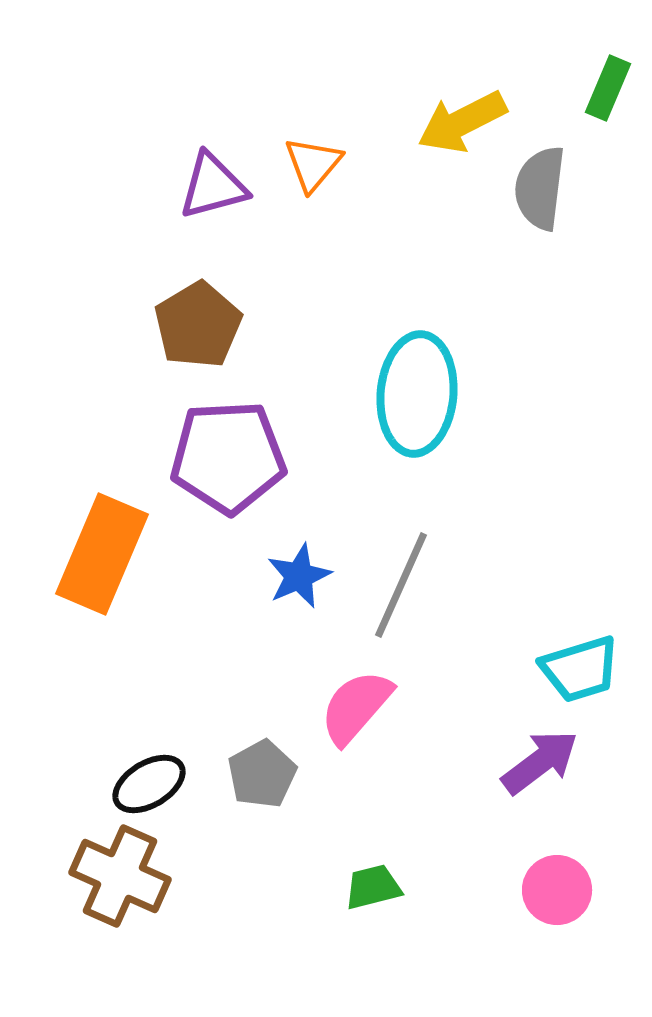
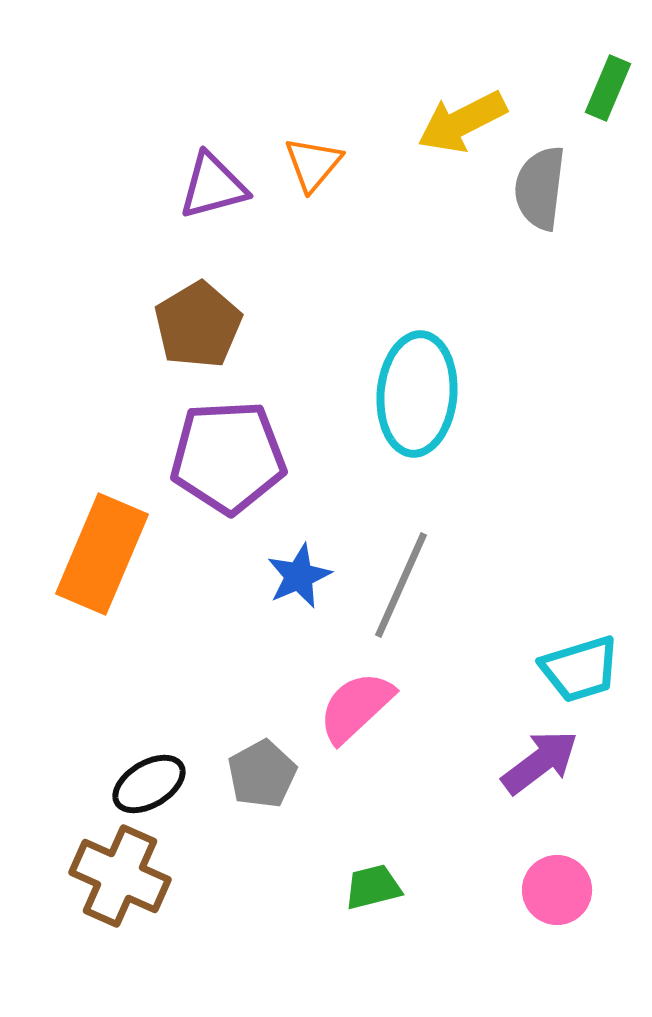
pink semicircle: rotated 6 degrees clockwise
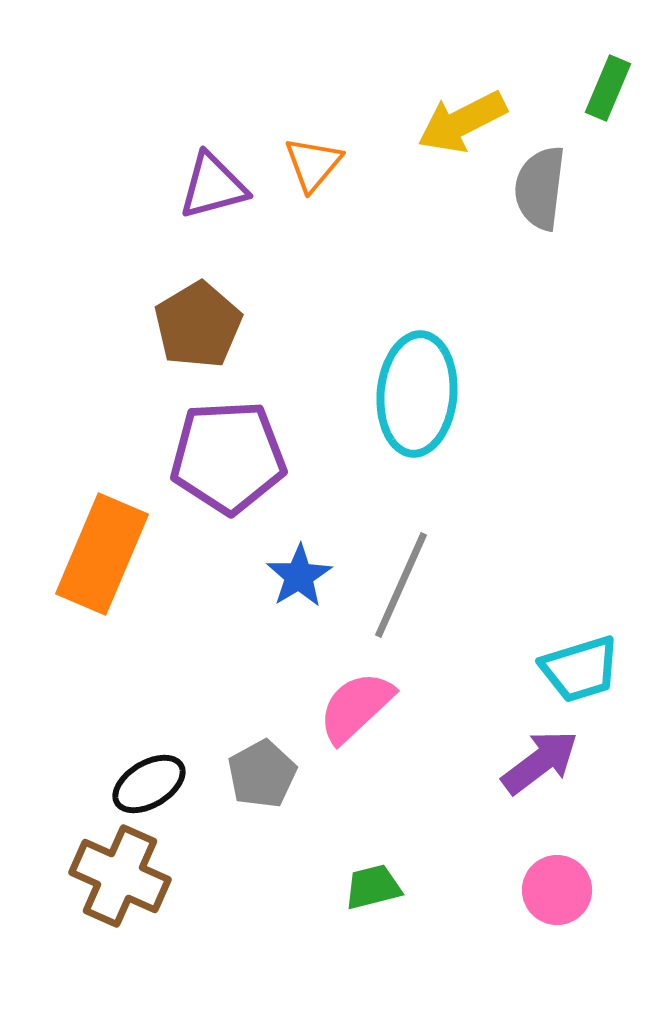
blue star: rotated 8 degrees counterclockwise
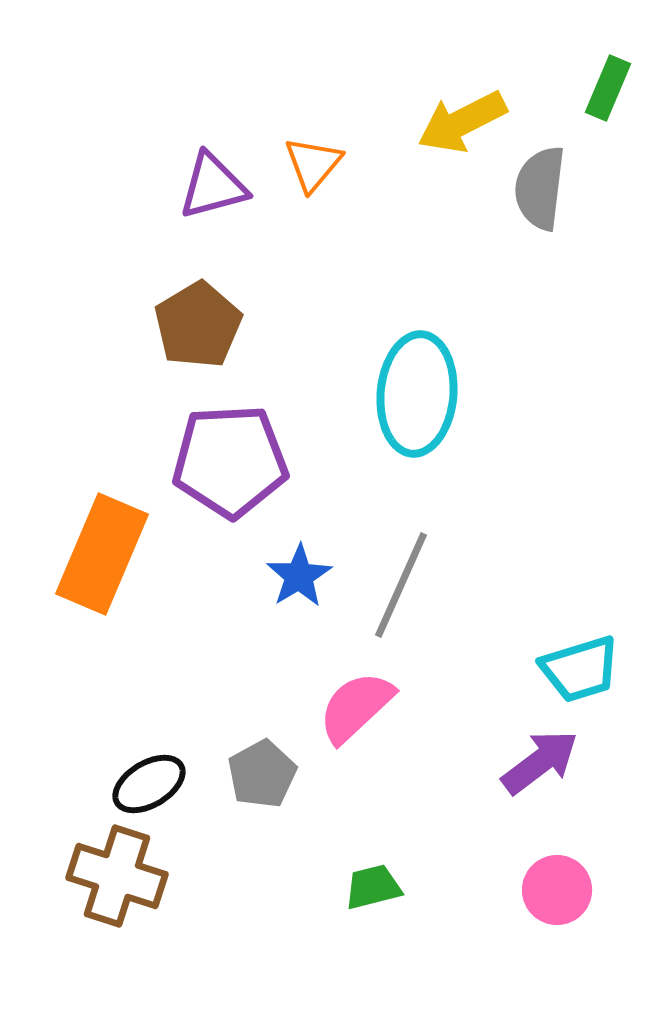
purple pentagon: moved 2 px right, 4 px down
brown cross: moved 3 px left; rotated 6 degrees counterclockwise
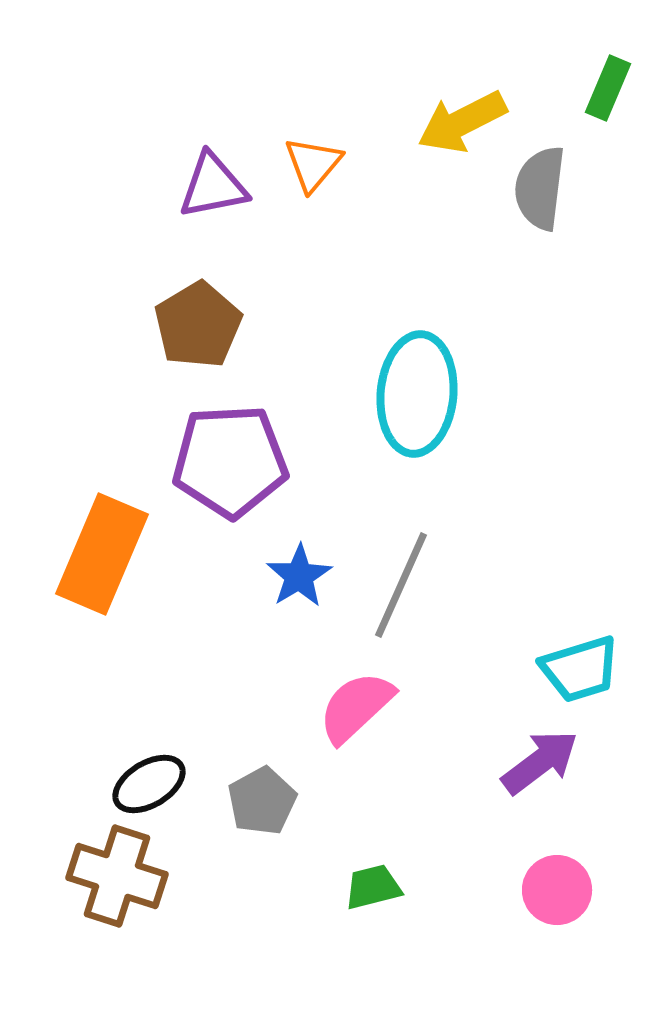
purple triangle: rotated 4 degrees clockwise
gray pentagon: moved 27 px down
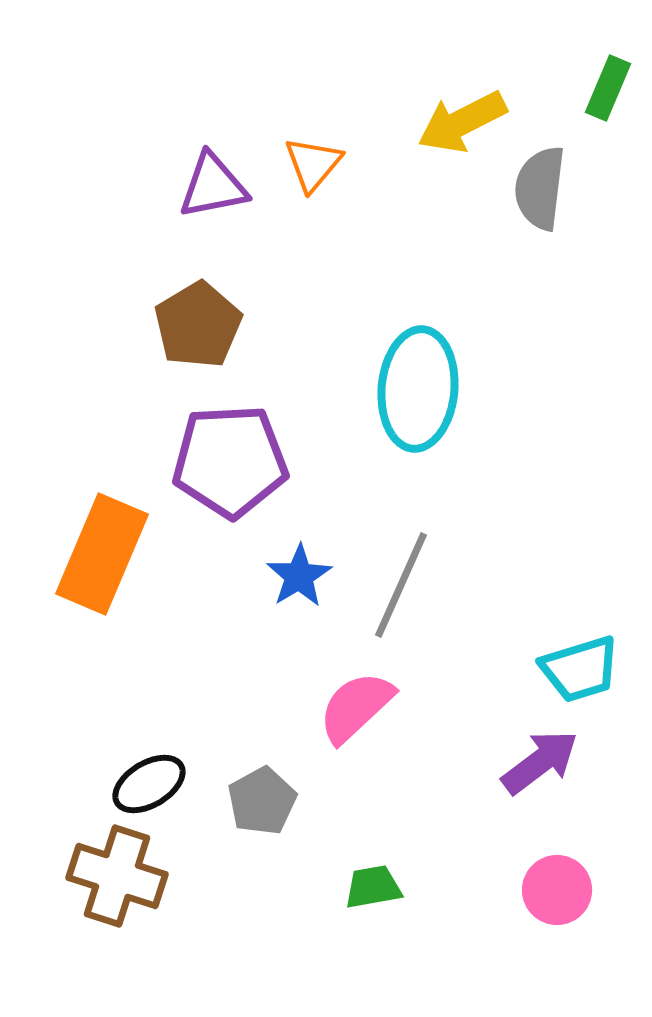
cyan ellipse: moved 1 px right, 5 px up
green trapezoid: rotated 4 degrees clockwise
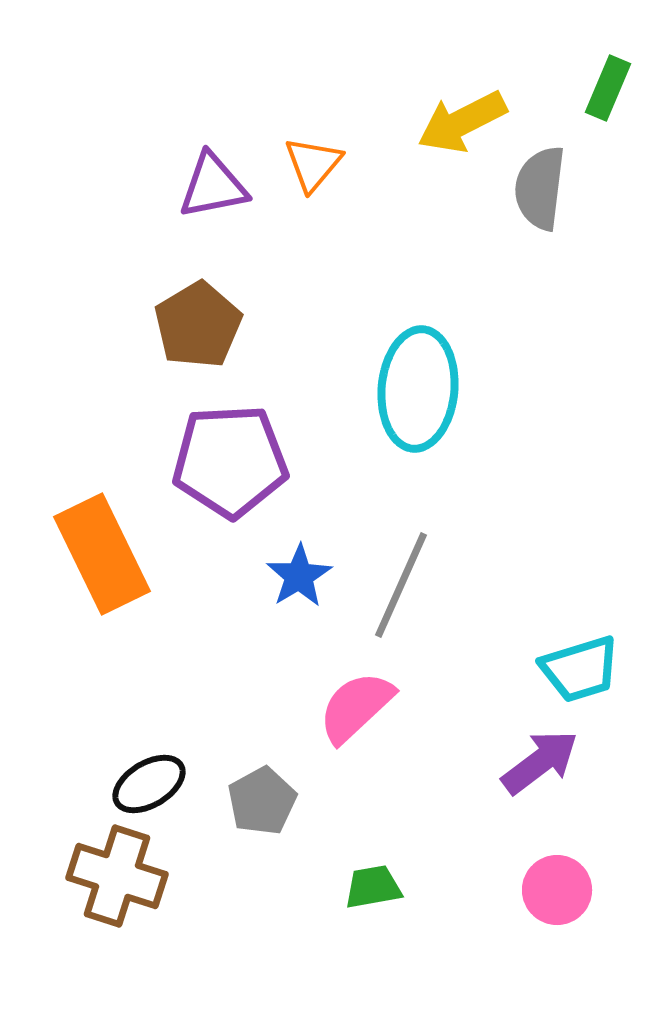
orange rectangle: rotated 49 degrees counterclockwise
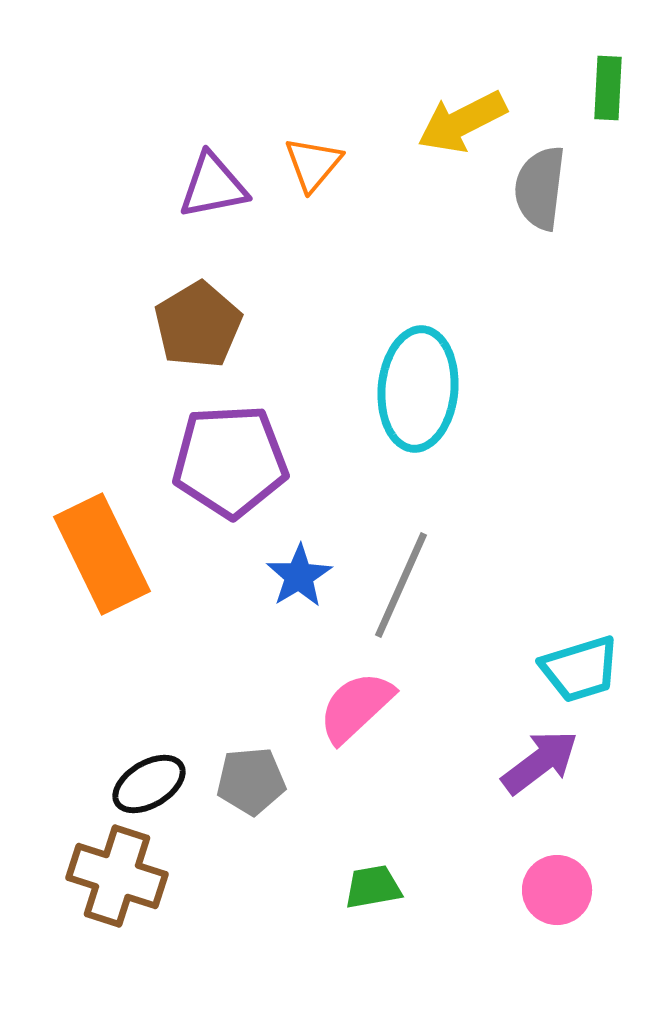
green rectangle: rotated 20 degrees counterclockwise
gray pentagon: moved 11 px left, 20 px up; rotated 24 degrees clockwise
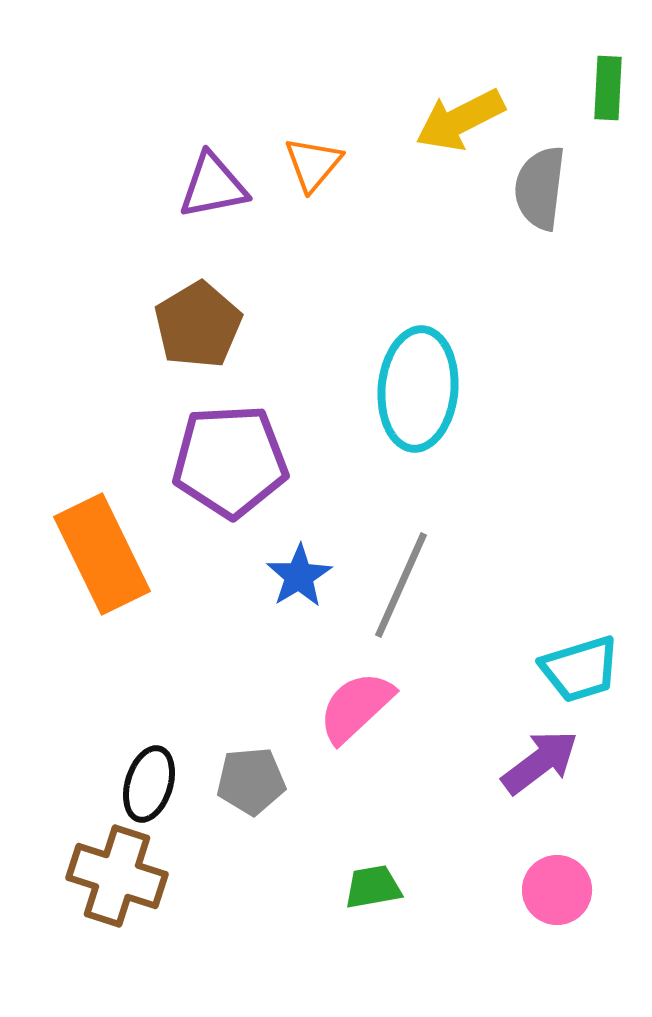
yellow arrow: moved 2 px left, 2 px up
black ellipse: rotated 42 degrees counterclockwise
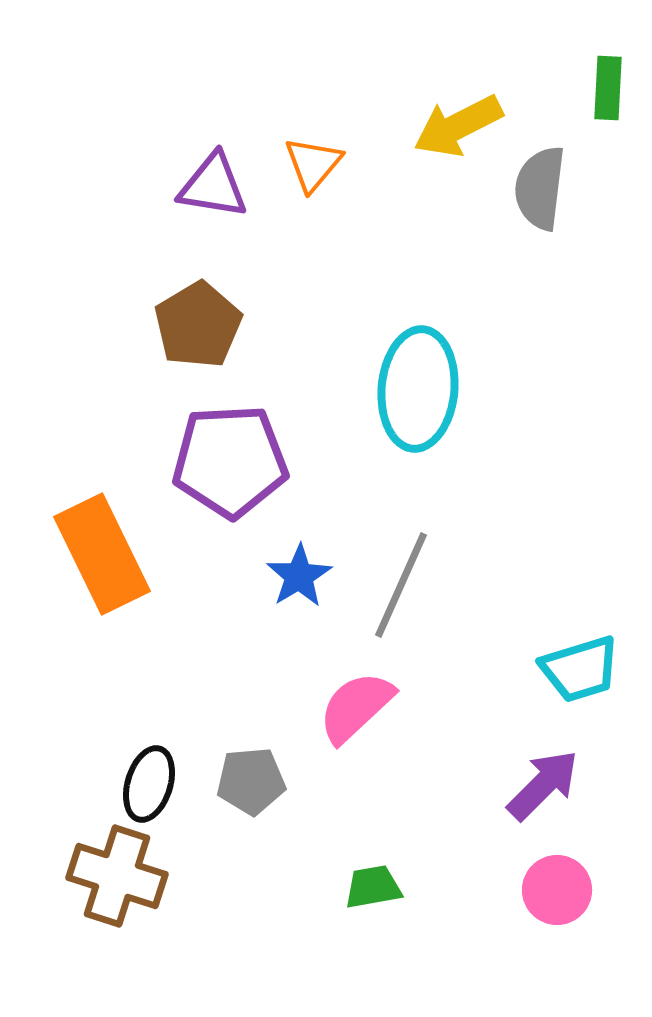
yellow arrow: moved 2 px left, 6 px down
purple triangle: rotated 20 degrees clockwise
purple arrow: moved 3 px right, 23 px down; rotated 8 degrees counterclockwise
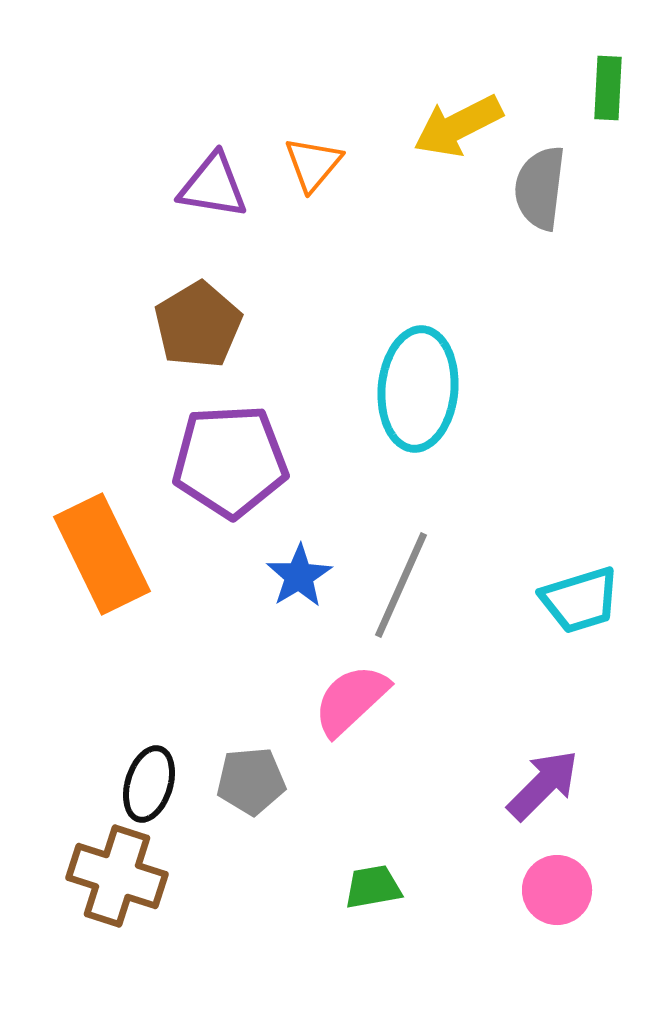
cyan trapezoid: moved 69 px up
pink semicircle: moved 5 px left, 7 px up
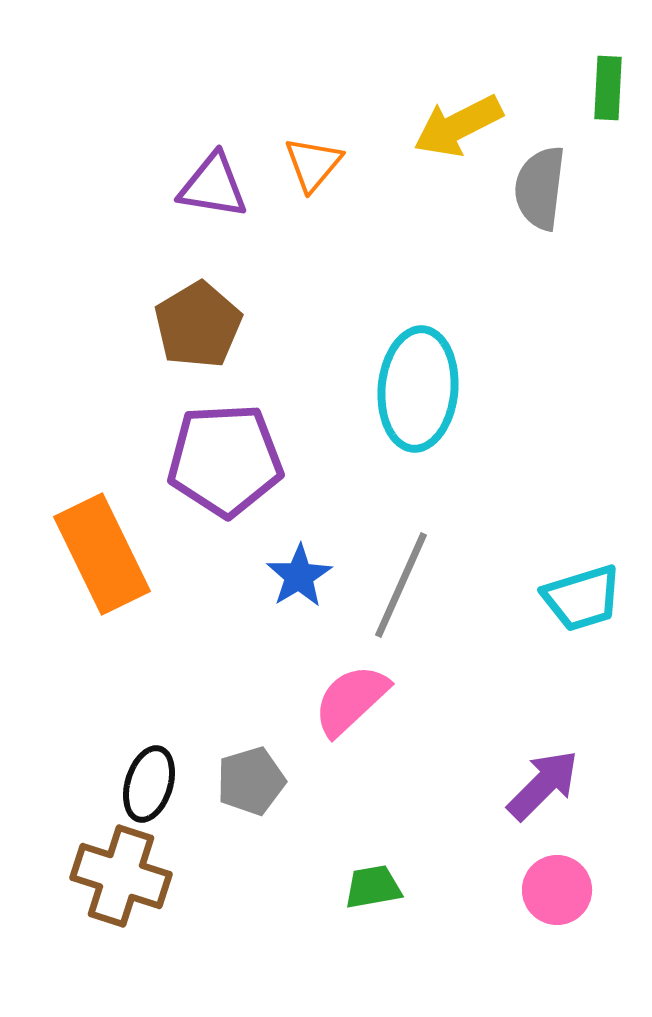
purple pentagon: moved 5 px left, 1 px up
cyan trapezoid: moved 2 px right, 2 px up
gray pentagon: rotated 12 degrees counterclockwise
brown cross: moved 4 px right
